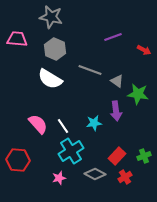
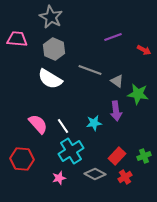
gray star: rotated 15 degrees clockwise
gray hexagon: moved 1 px left
red hexagon: moved 4 px right, 1 px up
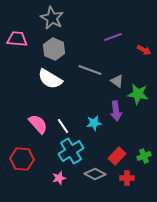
gray star: moved 1 px right, 1 px down
red cross: moved 2 px right, 1 px down; rotated 32 degrees clockwise
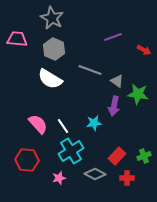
purple arrow: moved 2 px left, 5 px up; rotated 18 degrees clockwise
red hexagon: moved 5 px right, 1 px down
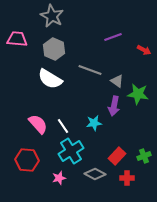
gray star: moved 2 px up
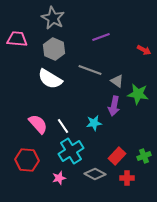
gray star: moved 1 px right, 2 px down
purple line: moved 12 px left
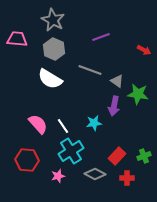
gray star: moved 2 px down
pink star: moved 1 px left, 2 px up
